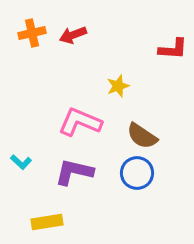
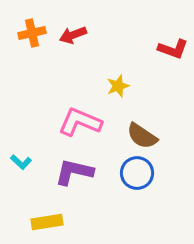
red L-shape: rotated 16 degrees clockwise
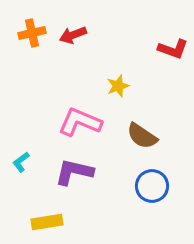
cyan L-shape: rotated 100 degrees clockwise
blue circle: moved 15 px right, 13 px down
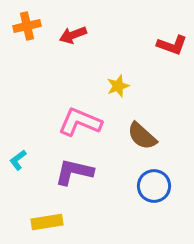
orange cross: moved 5 px left, 7 px up
red L-shape: moved 1 px left, 4 px up
brown semicircle: rotated 8 degrees clockwise
cyan L-shape: moved 3 px left, 2 px up
blue circle: moved 2 px right
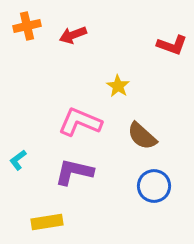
yellow star: rotated 20 degrees counterclockwise
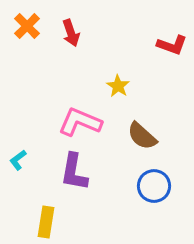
orange cross: rotated 32 degrees counterclockwise
red arrow: moved 2 px left, 2 px up; rotated 88 degrees counterclockwise
purple L-shape: rotated 93 degrees counterclockwise
yellow rectangle: moved 1 px left; rotated 72 degrees counterclockwise
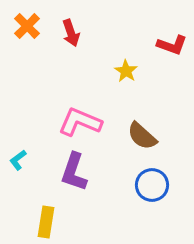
yellow star: moved 8 px right, 15 px up
purple L-shape: rotated 9 degrees clockwise
blue circle: moved 2 px left, 1 px up
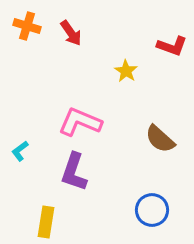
orange cross: rotated 28 degrees counterclockwise
red arrow: rotated 16 degrees counterclockwise
red L-shape: moved 1 px down
brown semicircle: moved 18 px right, 3 px down
cyan L-shape: moved 2 px right, 9 px up
blue circle: moved 25 px down
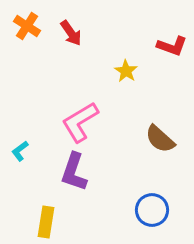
orange cross: rotated 16 degrees clockwise
pink L-shape: rotated 54 degrees counterclockwise
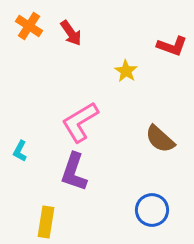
orange cross: moved 2 px right
cyan L-shape: rotated 25 degrees counterclockwise
